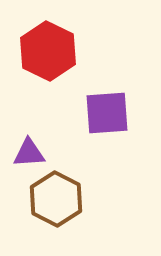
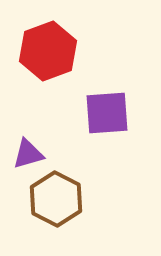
red hexagon: rotated 14 degrees clockwise
purple triangle: moved 1 px left, 1 px down; rotated 12 degrees counterclockwise
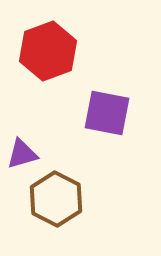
purple square: rotated 15 degrees clockwise
purple triangle: moved 6 px left
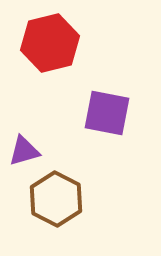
red hexagon: moved 2 px right, 8 px up; rotated 6 degrees clockwise
purple triangle: moved 2 px right, 3 px up
